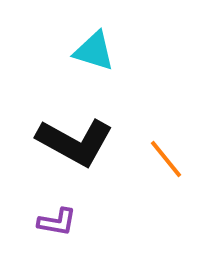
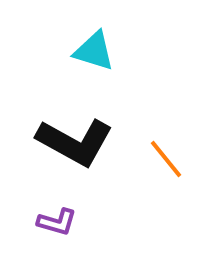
purple L-shape: rotated 6 degrees clockwise
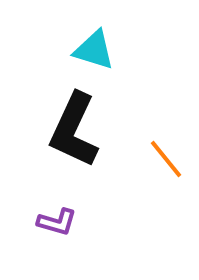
cyan triangle: moved 1 px up
black L-shape: moved 1 px left, 12 px up; rotated 86 degrees clockwise
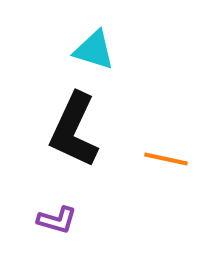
orange line: rotated 39 degrees counterclockwise
purple L-shape: moved 2 px up
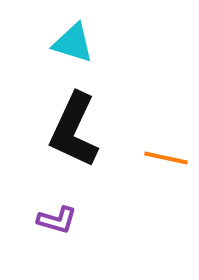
cyan triangle: moved 21 px left, 7 px up
orange line: moved 1 px up
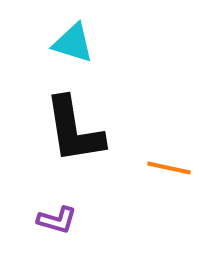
black L-shape: rotated 34 degrees counterclockwise
orange line: moved 3 px right, 10 px down
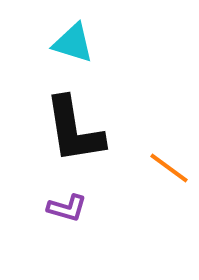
orange line: rotated 24 degrees clockwise
purple L-shape: moved 10 px right, 12 px up
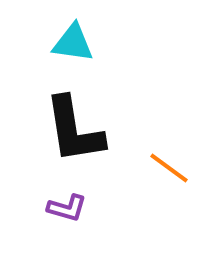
cyan triangle: rotated 9 degrees counterclockwise
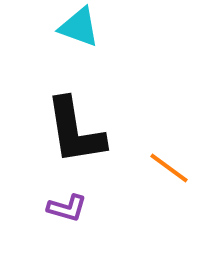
cyan triangle: moved 6 px right, 16 px up; rotated 12 degrees clockwise
black L-shape: moved 1 px right, 1 px down
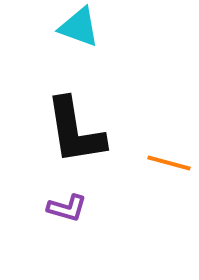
orange line: moved 5 px up; rotated 21 degrees counterclockwise
